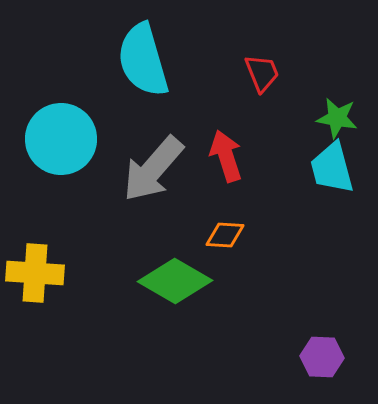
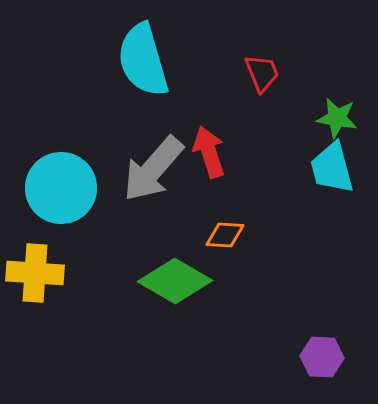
cyan circle: moved 49 px down
red arrow: moved 17 px left, 4 px up
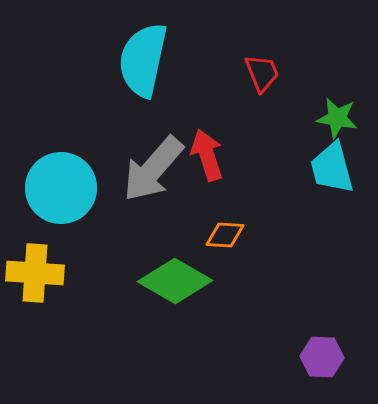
cyan semicircle: rotated 28 degrees clockwise
red arrow: moved 2 px left, 3 px down
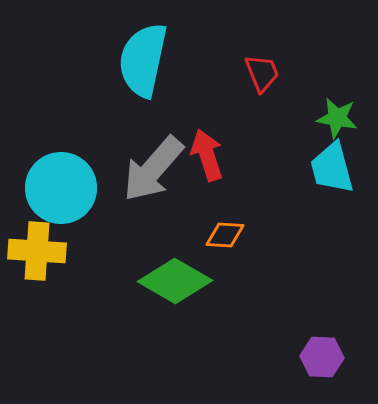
yellow cross: moved 2 px right, 22 px up
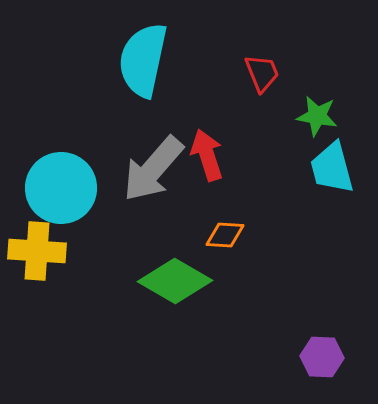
green star: moved 20 px left, 2 px up
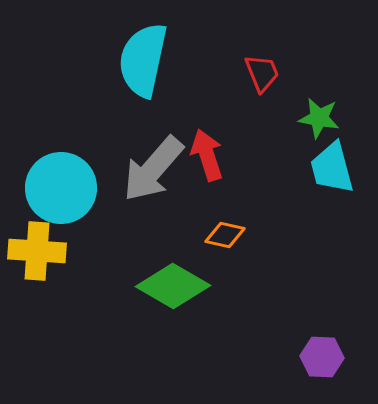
green star: moved 2 px right, 2 px down
orange diamond: rotated 9 degrees clockwise
green diamond: moved 2 px left, 5 px down
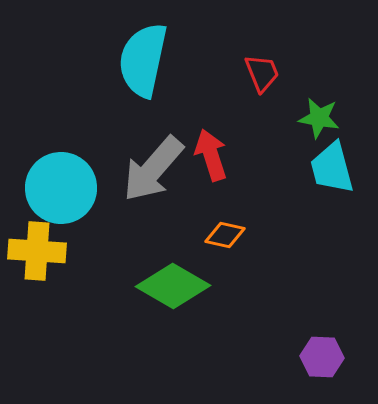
red arrow: moved 4 px right
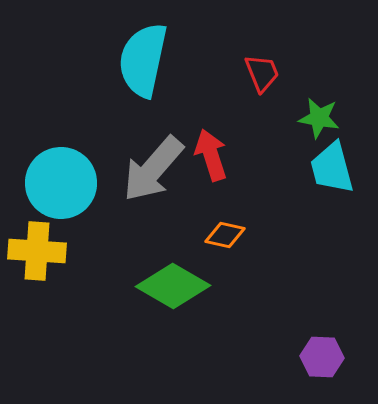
cyan circle: moved 5 px up
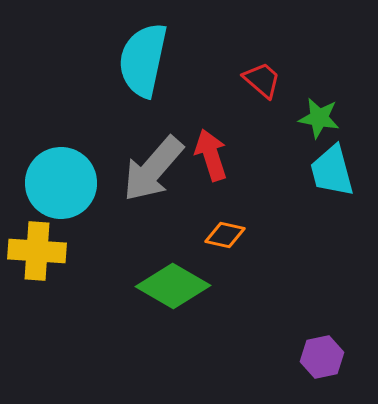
red trapezoid: moved 7 px down; rotated 27 degrees counterclockwise
cyan trapezoid: moved 3 px down
purple hexagon: rotated 15 degrees counterclockwise
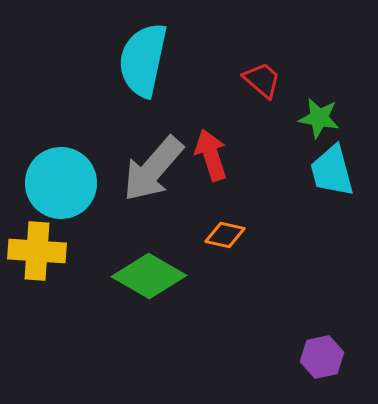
green diamond: moved 24 px left, 10 px up
